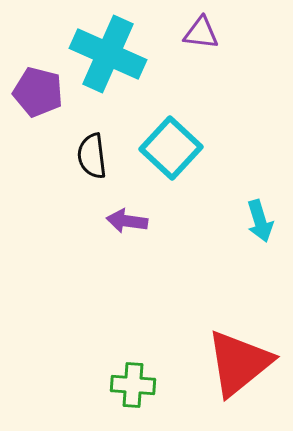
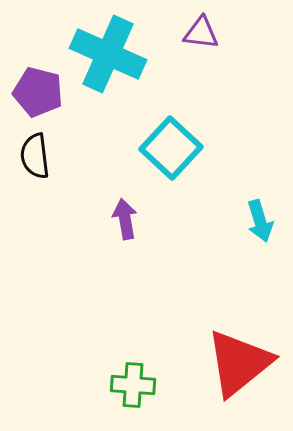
black semicircle: moved 57 px left
purple arrow: moved 2 px left, 2 px up; rotated 72 degrees clockwise
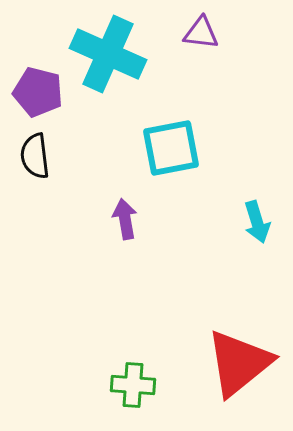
cyan square: rotated 36 degrees clockwise
cyan arrow: moved 3 px left, 1 px down
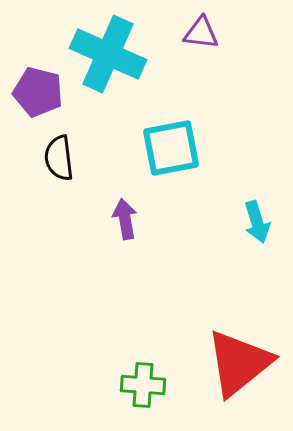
black semicircle: moved 24 px right, 2 px down
green cross: moved 10 px right
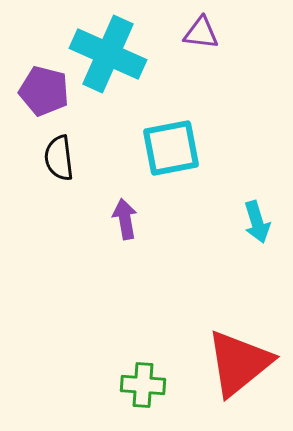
purple pentagon: moved 6 px right, 1 px up
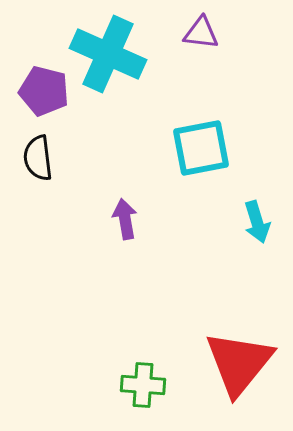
cyan square: moved 30 px right
black semicircle: moved 21 px left
red triangle: rotated 12 degrees counterclockwise
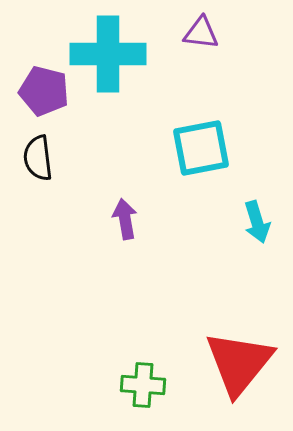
cyan cross: rotated 24 degrees counterclockwise
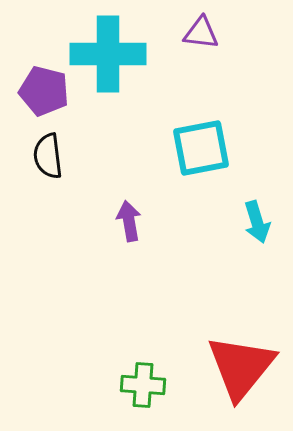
black semicircle: moved 10 px right, 2 px up
purple arrow: moved 4 px right, 2 px down
red triangle: moved 2 px right, 4 px down
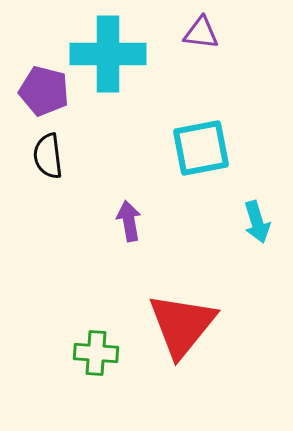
red triangle: moved 59 px left, 42 px up
green cross: moved 47 px left, 32 px up
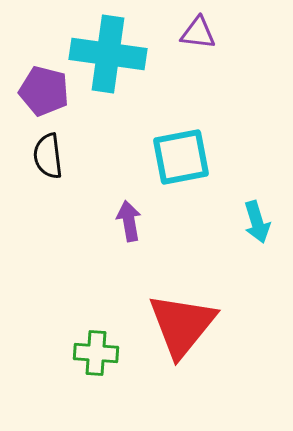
purple triangle: moved 3 px left
cyan cross: rotated 8 degrees clockwise
cyan square: moved 20 px left, 9 px down
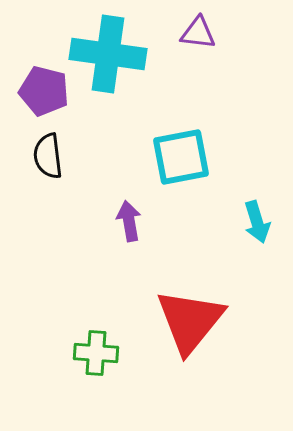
red triangle: moved 8 px right, 4 px up
